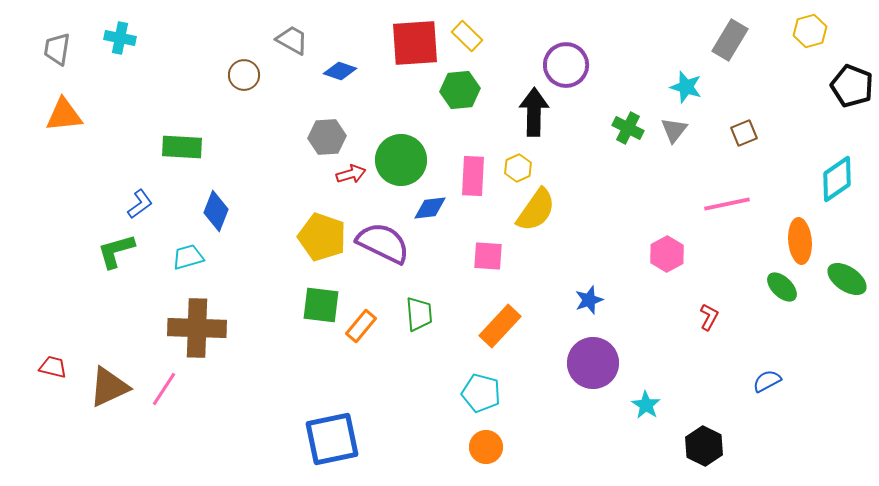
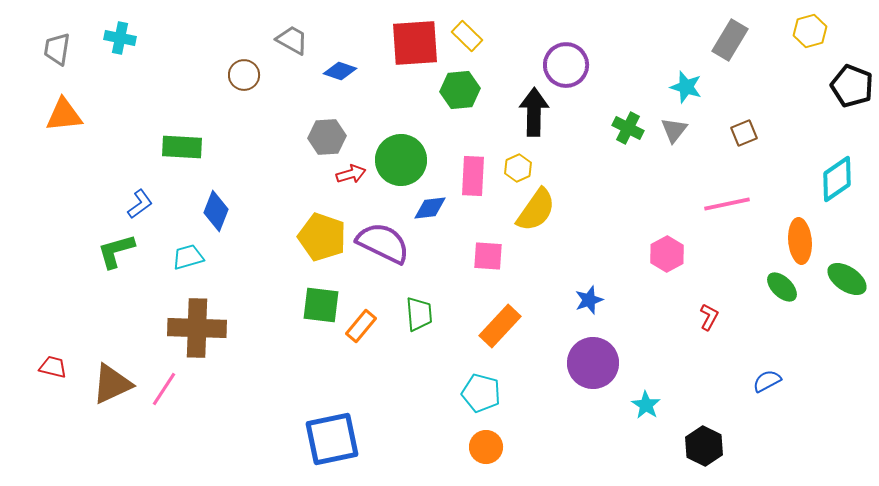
brown triangle at (109, 387): moved 3 px right, 3 px up
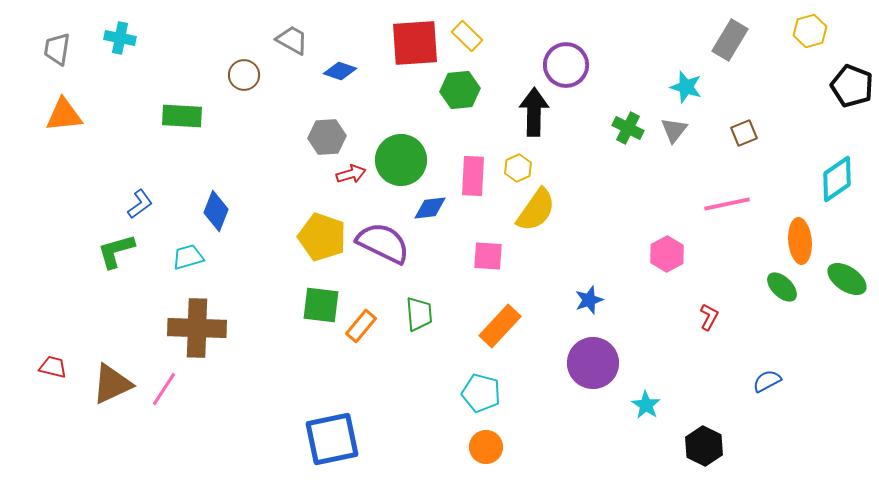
green rectangle at (182, 147): moved 31 px up
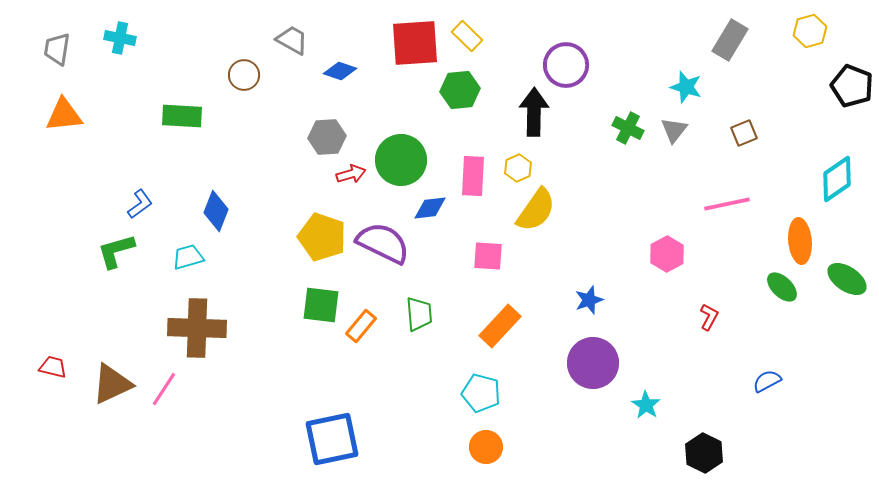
black hexagon at (704, 446): moved 7 px down
